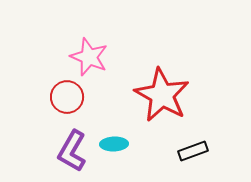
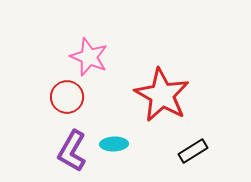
black rectangle: rotated 12 degrees counterclockwise
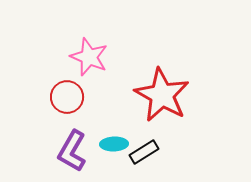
black rectangle: moved 49 px left, 1 px down
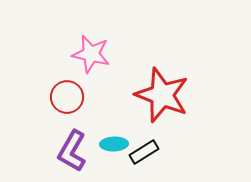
pink star: moved 2 px right, 3 px up; rotated 9 degrees counterclockwise
red star: rotated 8 degrees counterclockwise
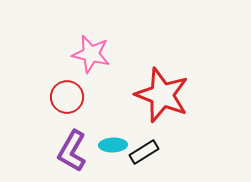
cyan ellipse: moved 1 px left, 1 px down
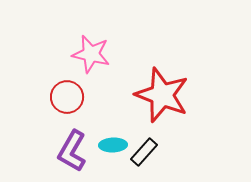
black rectangle: rotated 16 degrees counterclockwise
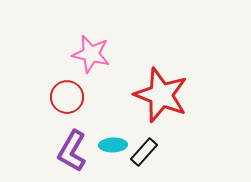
red star: moved 1 px left
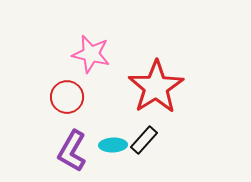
red star: moved 5 px left, 8 px up; rotated 18 degrees clockwise
black rectangle: moved 12 px up
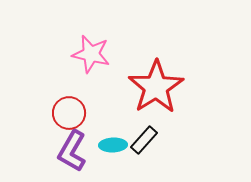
red circle: moved 2 px right, 16 px down
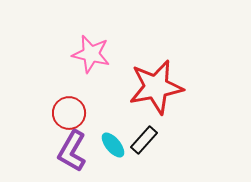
red star: rotated 22 degrees clockwise
cyan ellipse: rotated 52 degrees clockwise
